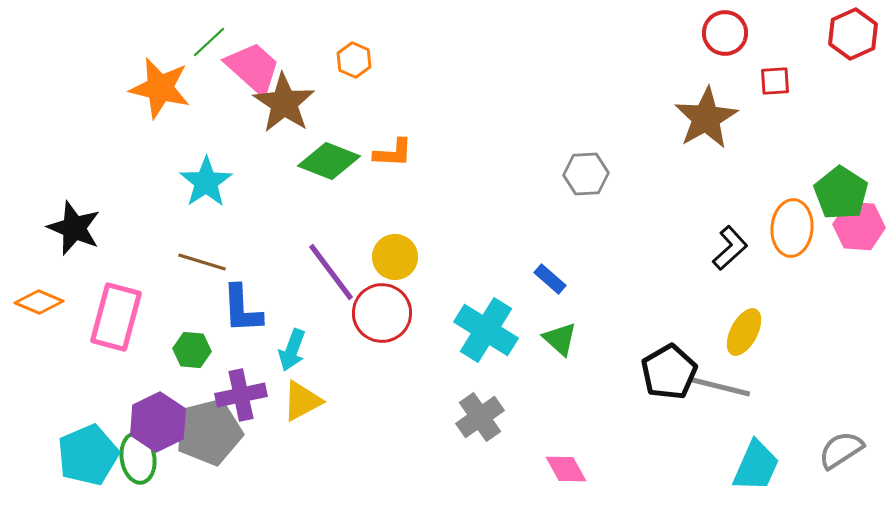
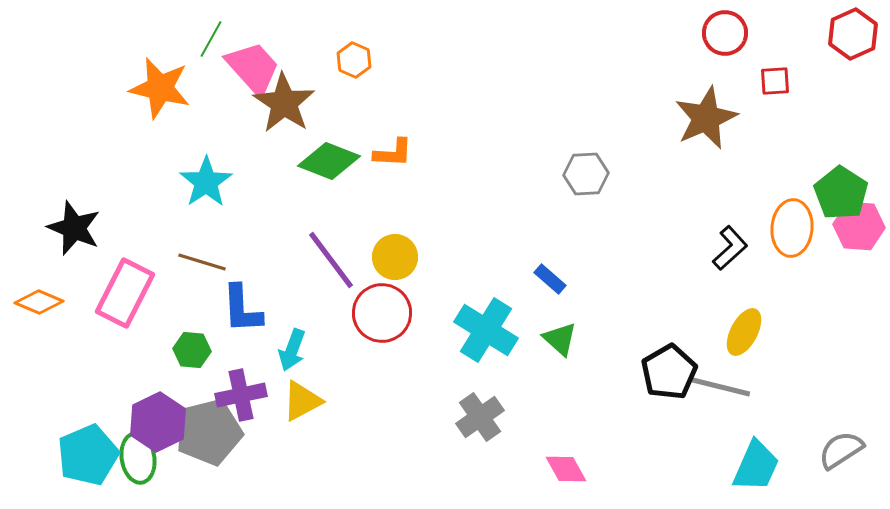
green line at (209, 42): moved 2 px right, 3 px up; rotated 18 degrees counterclockwise
pink trapezoid at (253, 68): rotated 6 degrees clockwise
brown star at (706, 118): rotated 6 degrees clockwise
purple line at (331, 272): moved 12 px up
pink rectangle at (116, 317): moved 9 px right, 24 px up; rotated 12 degrees clockwise
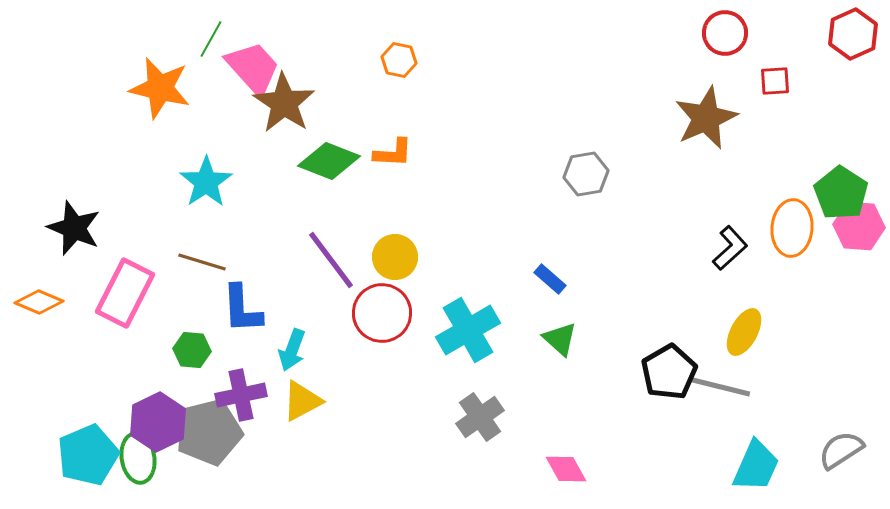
orange hexagon at (354, 60): moved 45 px right; rotated 12 degrees counterclockwise
gray hexagon at (586, 174): rotated 6 degrees counterclockwise
cyan cross at (486, 330): moved 18 px left; rotated 28 degrees clockwise
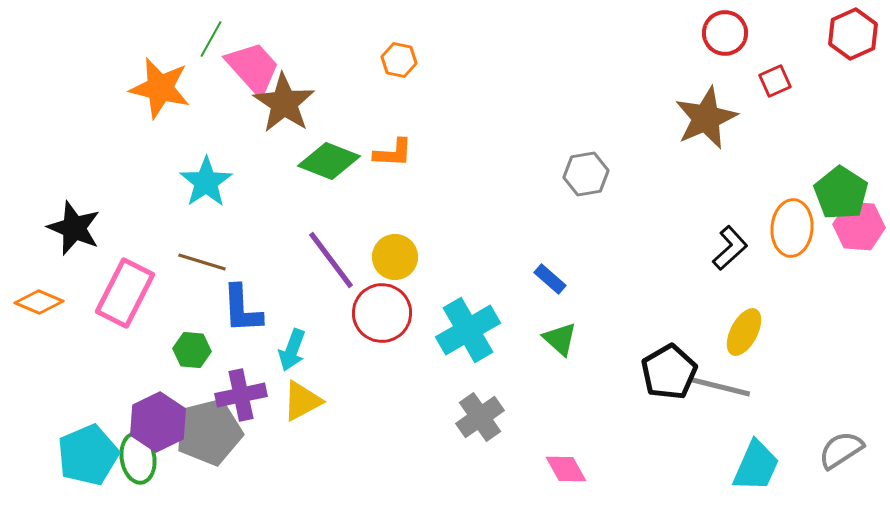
red square at (775, 81): rotated 20 degrees counterclockwise
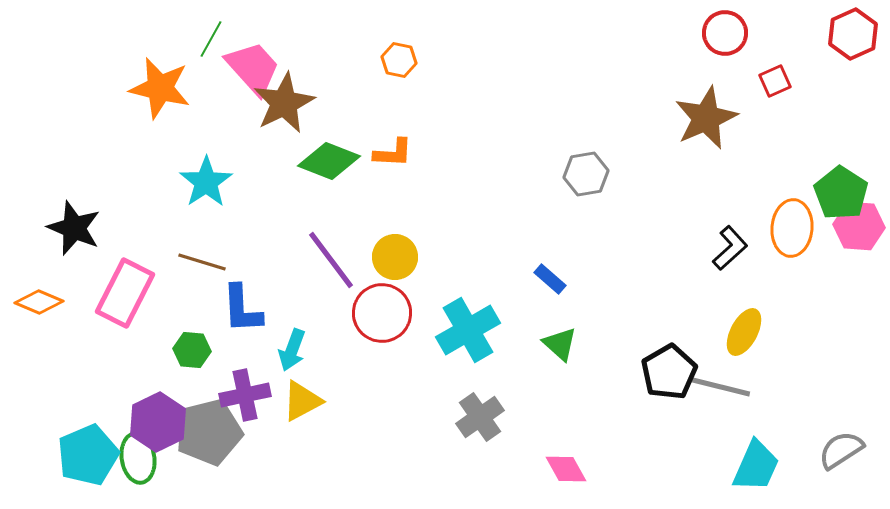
brown star at (284, 103): rotated 12 degrees clockwise
green triangle at (560, 339): moved 5 px down
purple cross at (241, 395): moved 4 px right
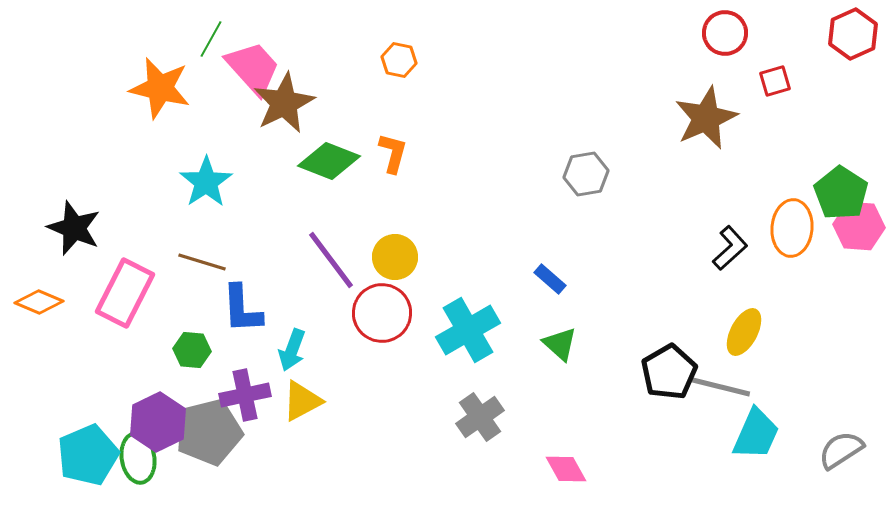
red square at (775, 81): rotated 8 degrees clockwise
orange L-shape at (393, 153): rotated 78 degrees counterclockwise
cyan trapezoid at (756, 466): moved 32 px up
